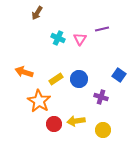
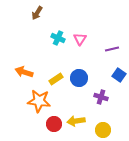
purple line: moved 10 px right, 20 px down
blue circle: moved 1 px up
orange star: rotated 25 degrees counterclockwise
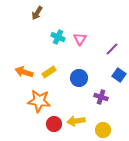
cyan cross: moved 1 px up
purple line: rotated 32 degrees counterclockwise
yellow rectangle: moved 7 px left, 7 px up
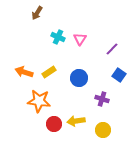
purple cross: moved 1 px right, 2 px down
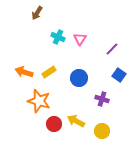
orange star: rotated 10 degrees clockwise
yellow arrow: rotated 36 degrees clockwise
yellow circle: moved 1 px left, 1 px down
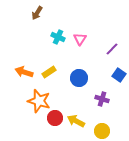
red circle: moved 1 px right, 6 px up
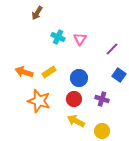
red circle: moved 19 px right, 19 px up
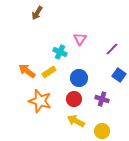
cyan cross: moved 2 px right, 15 px down
orange arrow: moved 3 px right, 1 px up; rotated 18 degrees clockwise
orange star: moved 1 px right
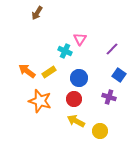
cyan cross: moved 5 px right, 1 px up
purple cross: moved 7 px right, 2 px up
yellow circle: moved 2 px left
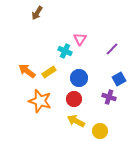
blue square: moved 4 px down; rotated 24 degrees clockwise
